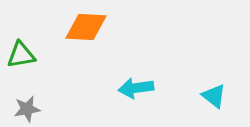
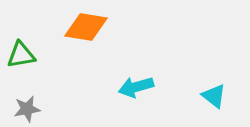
orange diamond: rotated 6 degrees clockwise
cyan arrow: moved 1 px up; rotated 8 degrees counterclockwise
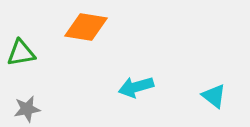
green triangle: moved 2 px up
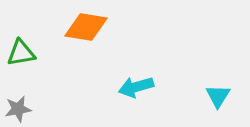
cyan triangle: moved 4 px right; rotated 24 degrees clockwise
gray star: moved 9 px left
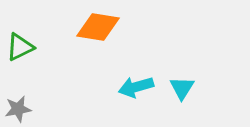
orange diamond: moved 12 px right
green triangle: moved 1 px left, 6 px up; rotated 16 degrees counterclockwise
cyan triangle: moved 36 px left, 8 px up
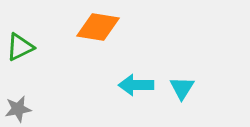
cyan arrow: moved 2 px up; rotated 16 degrees clockwise
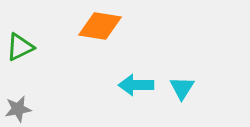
orange diamond: moved 2 px right, 1 px up
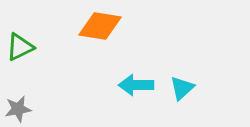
cyan triangle: rotated 16 degrees clockwise
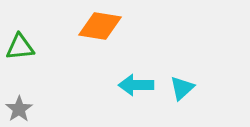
green triangle: rotated 20 degrees clockwise
gray star: moved 1 px right; rotated 24 degrees counterclockwise
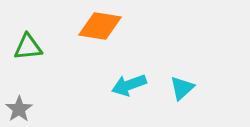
green triangle: moved 8 px right
cyan arrow: moved 7 px left; rotated 20 degrees counterclockwise
